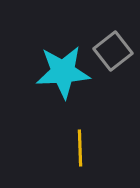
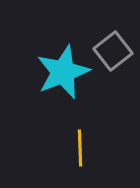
cyan star: rotated 18 degrees counterclockwise
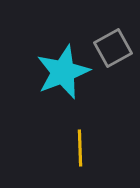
gray square: moved 3 px up; rotated 9 degrees clockwise
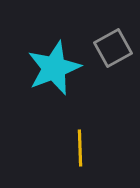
cyan star: moved 9 px left, 4 px up
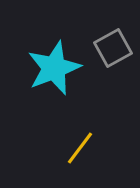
yellow line: rotated 39 degrees clockwise
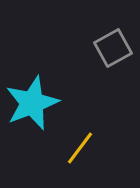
cyan star: moved 22 px left, 35 px down
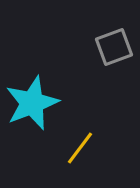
gray square: moved 1 px right, 1 px up; rotated 9 degrees clockwise
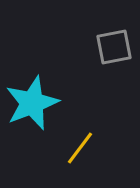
gray square: rotated 9 degrees clockwise
